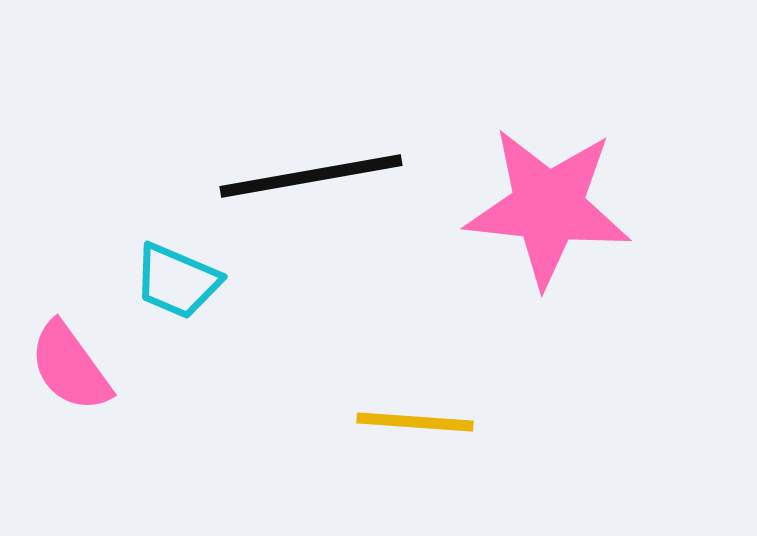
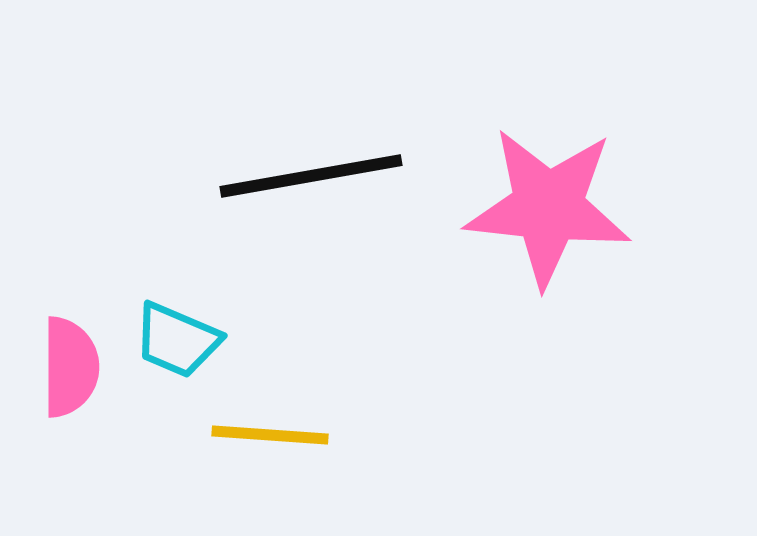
cyan trapezoid: moved 59 px down
pink semicircle: rotated 144 degrees counterclockwise
yellow line: moved 145 px left, 13 px down
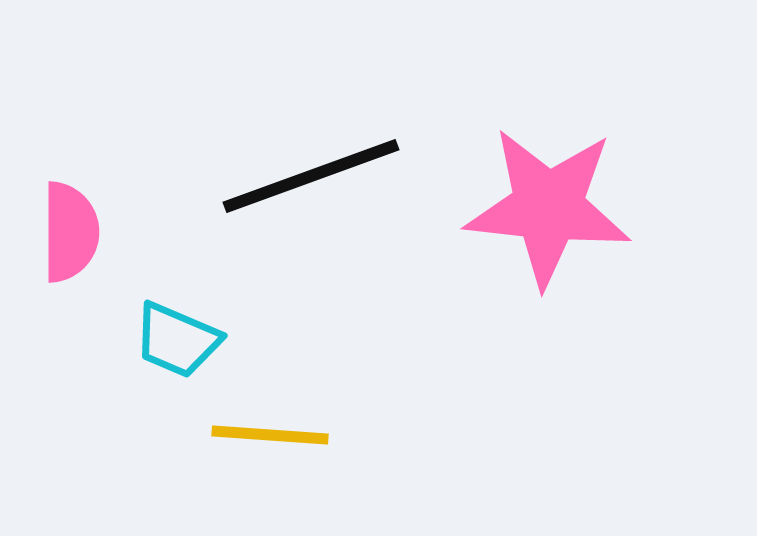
black line: rotated 10 degrees counterclockwise
pink semicircle: moved 135 px up
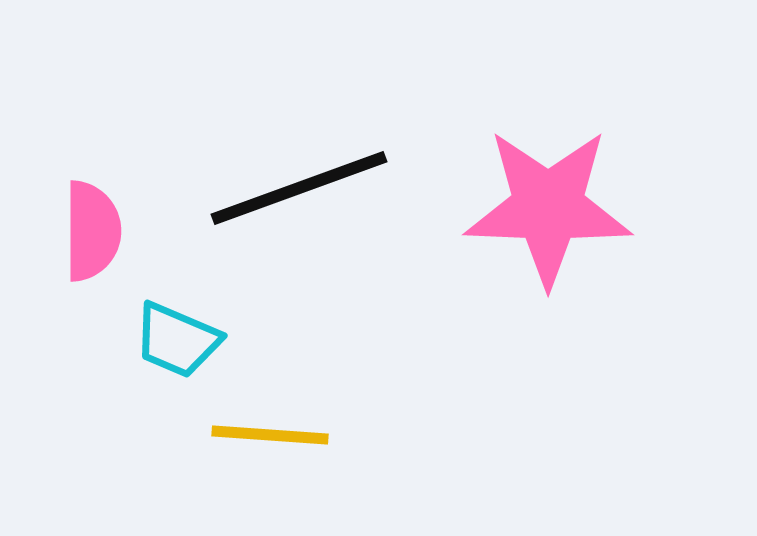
black line: moved 12 px left, 12 px down
pink star: rotated 4 degrees counterclockwise
pink semicircle: moved 22 px right, 1 px up
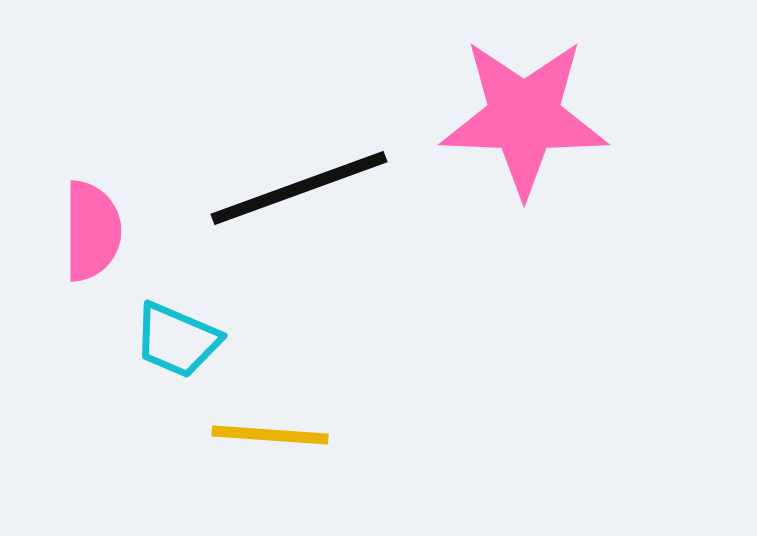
pink star: moved 24 px left, 90 px up
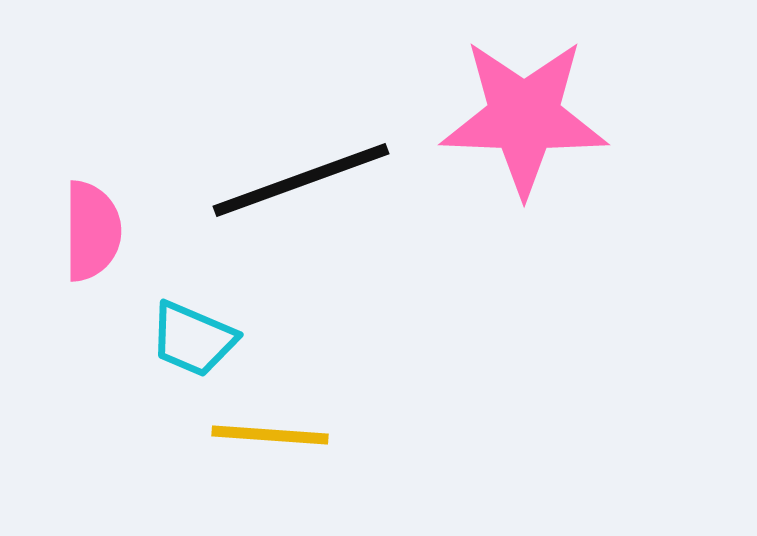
black line: moved 2 px right, 8 px up
cyan trapezoid: moved 16 px right, 1 px up
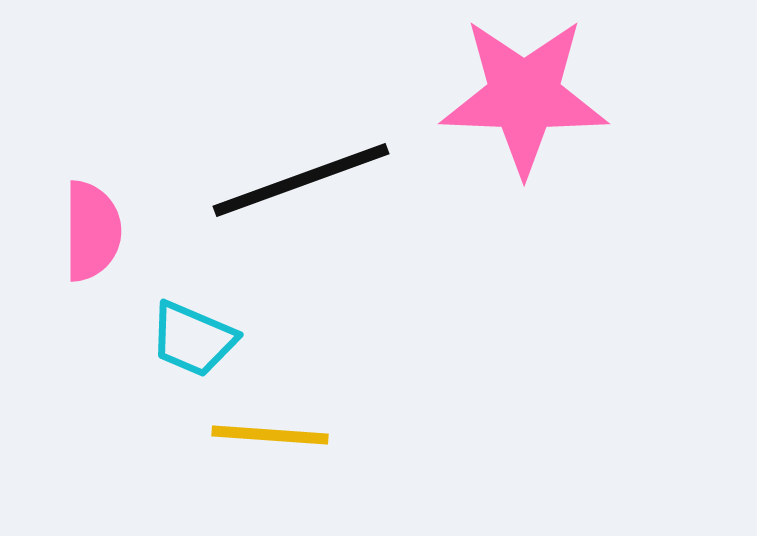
pink star: moved 21 px up
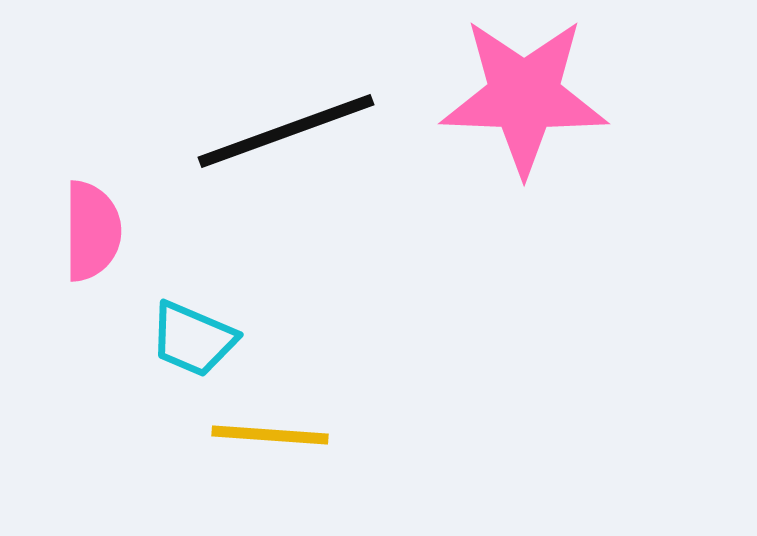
black line: moved 15 px left, 49 px up
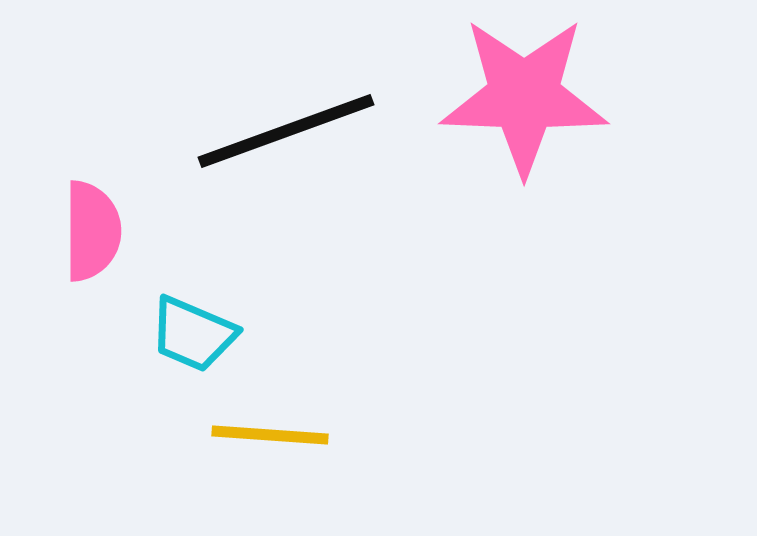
cyan trapezoid: moved 5 px up
